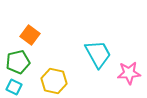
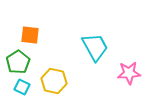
orange square: rotated 30 degrees counterclockwise
cyan trapezoid: moved 3 px left, 7 px up
green pentagon: rotated 20 degrees counterclockwise
cyan square: moved 8 px right
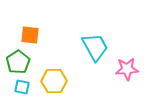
pink star: moved 2 px left, 4 px up
yellow hexagon: rotated 15 degrees counterclockwise
cyan square: rotated 14 degrees counterclockwise
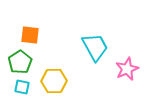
green pentagon: moved 2 px right
pink star: rotated 20 degrees counterclockwise
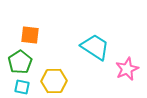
cyan trapezoid: rotated 28 degrees counterclockwise
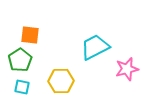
cyan trapezoid: rotated 60 degrees counterclockwise
green pentagon: moved 2 px up
pink star: rotated 10 degrees clockwise
yellow hexagon: moved 7 px right
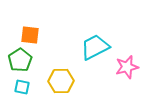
pink star: moved 2 px up
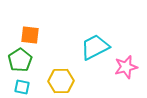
pink star: moved 1 px left
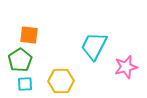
orange square: moved 1 px left
cyan trapezoid: moved 1 px left, 1 px up; rotated 36 degrees counterclockwise
cyan square: moved 3 px right, 3 px up; rotated 14 degrees counterclockwise
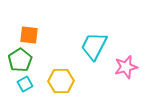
cyan square: rotated 28 degrees counterclockwise
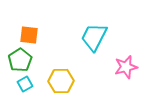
cyan trapezoid: moved 9 px up
